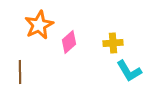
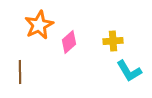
yellow cross: moved 2 px up
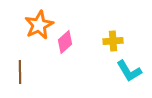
pink diamond: moved 4 px left
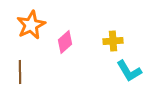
orange star: moved 8 px left
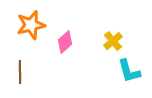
orange star: rotated 12 degrees clockwise
yellow cross: rotated 36 degrees counterclockwise
cyan L-shape: rotated 16 degrees clockwise
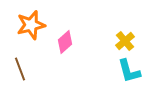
yellow cross: moved 12 px right
brown line: moved 3 px up; rotated 20 degrees counterclockwise
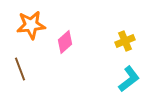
orange star: rotated 8 degrees clockwise
yellow cross: rotated 18 degrees clockwise
cyan L-shape: moved 8 px down; rotated 112 degrees counterclockwise
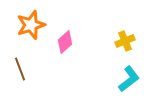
orange star: rotated 12 degrees counterclockwise
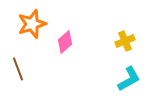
orange star: moved 1 px right, 1 px up
brown line: moved 2 px left
cyan L-shape: rotated 8 degrees clockwise
